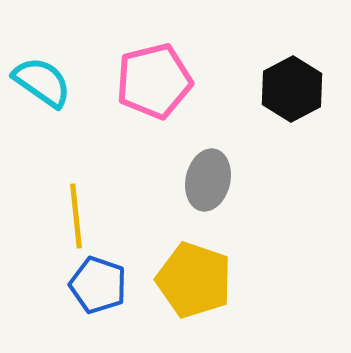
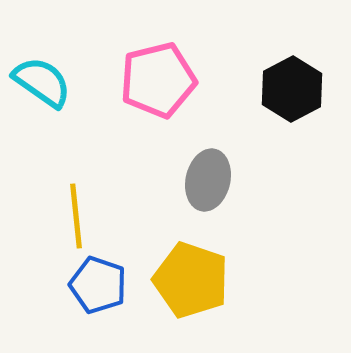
pink pentagon: moved 4 px right, 1 px up
yellow pentagon: moved 3 px left
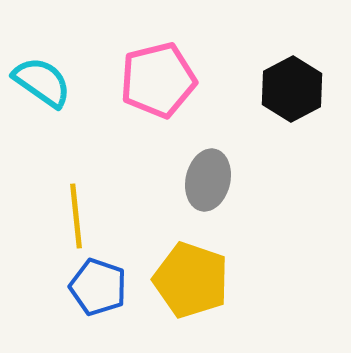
blue pentagon: moved 2 px down
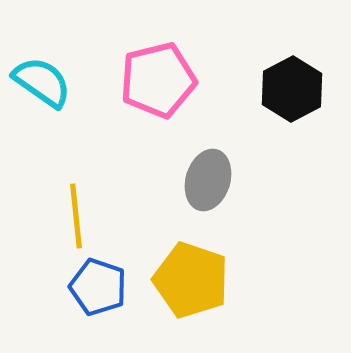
gray ellipse: rotated 4 degrees clockwise
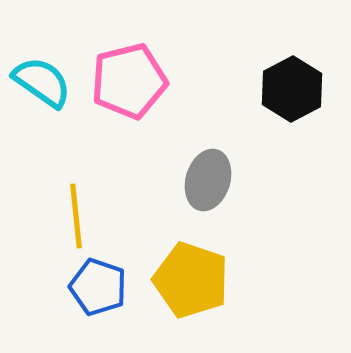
pink pentagon: moved 29 px left, 1 px down
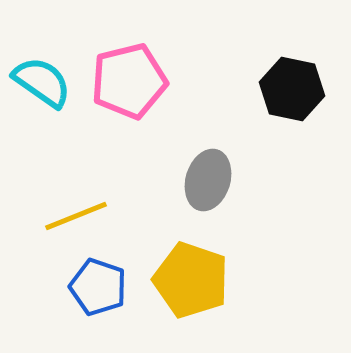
black hexagon: rotated 20 degrees counterclockwise
yellow line: rotated 74 degrees clockwise
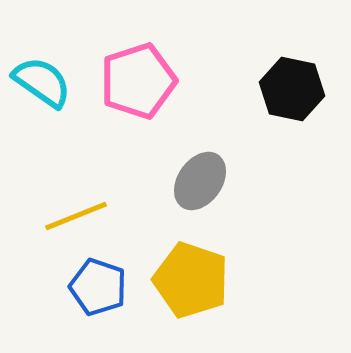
pink pentagon: moved 9 px right; rotated 4 degrees counterclockwise
gray ellipse: moved 8 px left, 1 px down; rotated 18 degrees clockwise
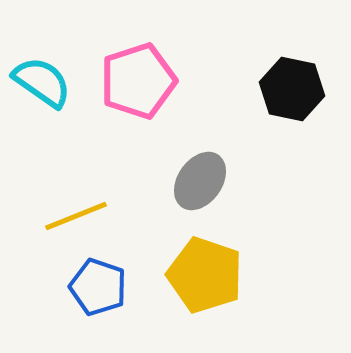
yellow pentagon: moved 14 px right, 5 px up
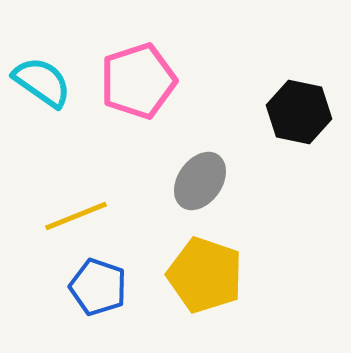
black hexagon: moved 7 px right, 23 px down
